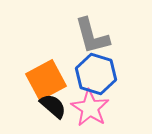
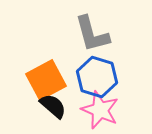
gray L-shape: moved 2 px up
blue hexagon: moved 1 px right, 3 px down
pink star: moved 10 px right, 2 px down; rotated 9 degrees counterclockwise
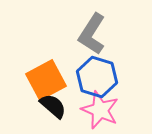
gray L-shape: rotated 48 degrees clockwise
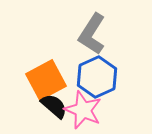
blue hexagon: rotated 18 degrees clockwise
black semicircle: moved 1 px right
pink star: moved 17 px left
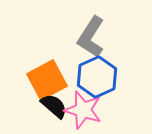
gray L-shape: moved 1 px left, 3 px down
orange square: moved 1 px right
pink star: rotated 6 degrees counterclockwise
